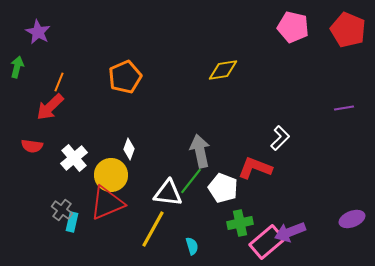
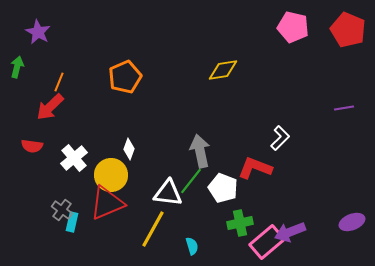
purple ellipse: moved 3 px down
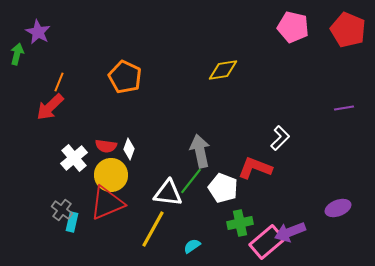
green arrow: moved 13 px up
orange pentagon: rotated 24 degrees counterclockwise
red semicircle: moved 74 px right
purple ellipse: moved 14 px left, 14 px up
cyan semicircle: rotated 108 degrees counterclockwise
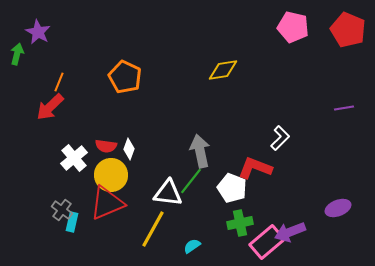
white pentagon: moved 9 px right
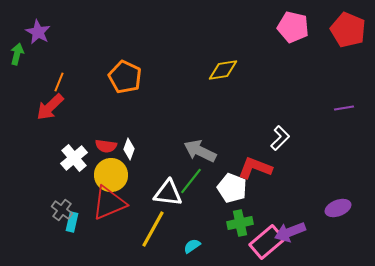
gray arrow: rotated 52 degrees counterclockwise
red triangle: moved 2 px right
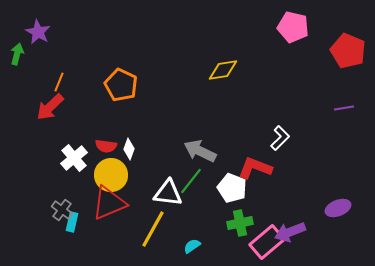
red pentagon: moved 21 px down
orange pentagon: moved 4 px left, 8 px down
